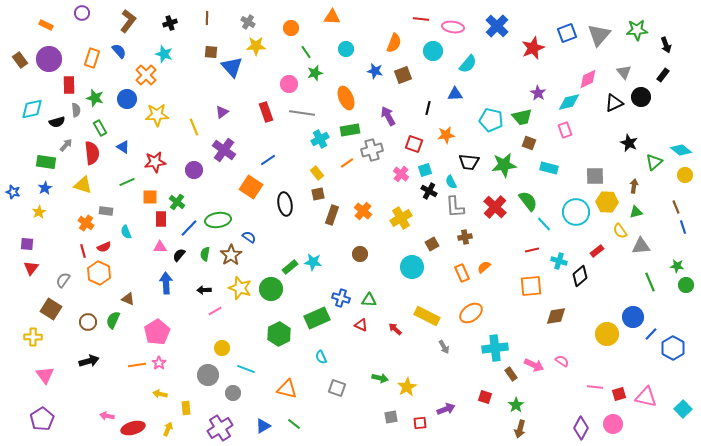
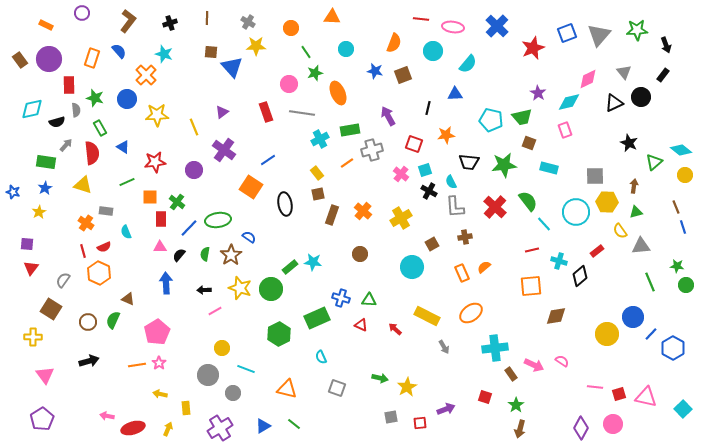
orange ellipse at (346, 98): moved 8 px left, 5 px up
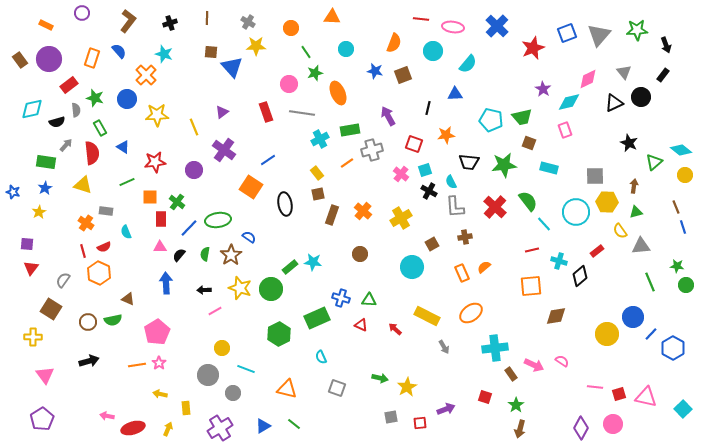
red rectangle at (69, 85): rotated 54 degrees clockwise
purple star at (538, 93): moved 5 px right, 4 px up
green semicircle at (113, 320): rotated 126 degrees counterclockwise
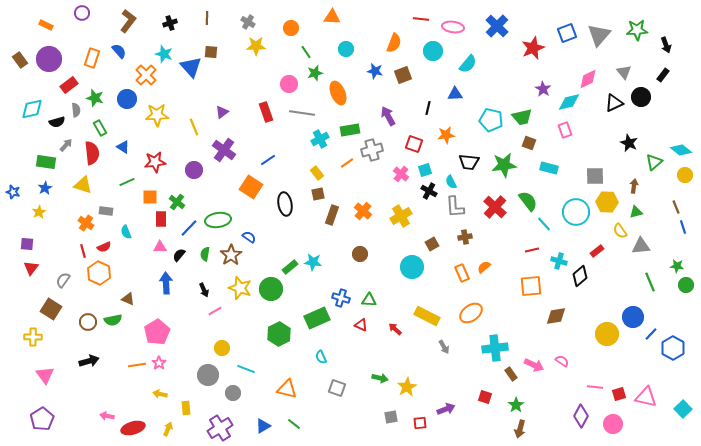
blue triangle at (232, 67): moved 41 px left
yellow cross at (401, 218): moved 2 px up
black arrow at (204, 290): rotated 112 degrees counterclockwise
purple diamond at (581, 428): moved 12 px up
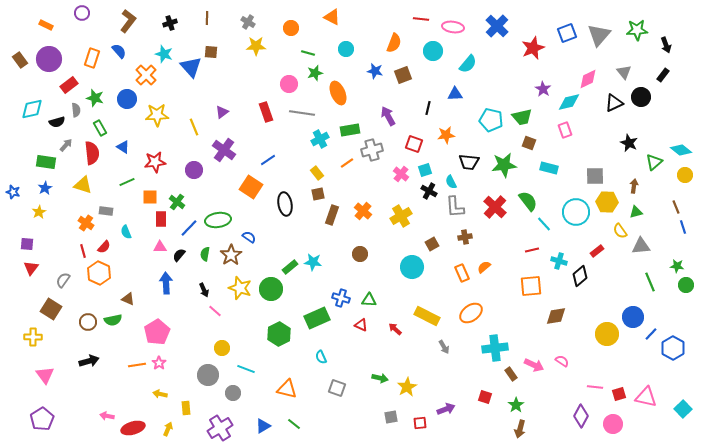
orange triangle at (332, 17): rotated 24 degrees clockwise
green line at (306, 52): moved 2 px right, 1 px down; rotated 40 degrees counterclockwise
red semicircle at (104, 247): rotated 24 degrees counterclockwise
pink line at (215, 311): rotated 72 degrees clockwise
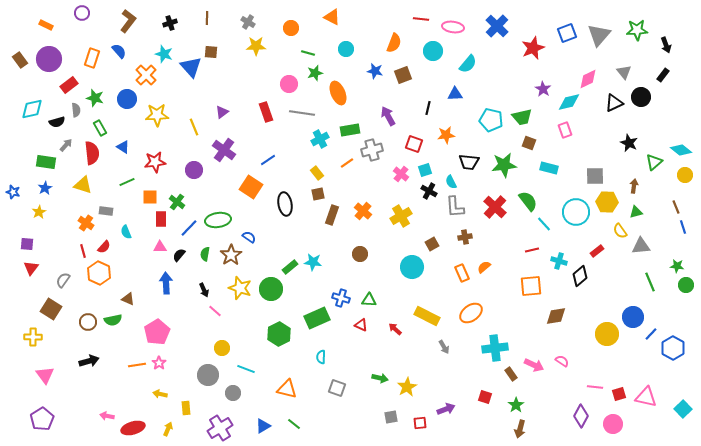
cyan semicircle at (321, 357): rotated 24 degrees clockwise
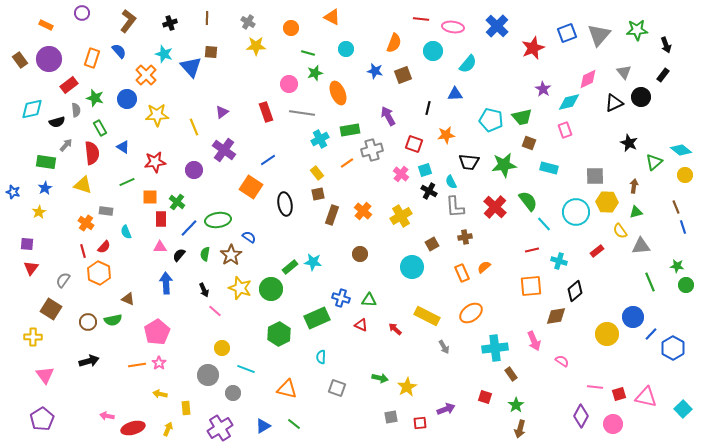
black diamond at (580, 276): moved 5 px left, 15 px down
pink arrow at (534, 365): moved 24 px up; rotated 42 degrees clockwise
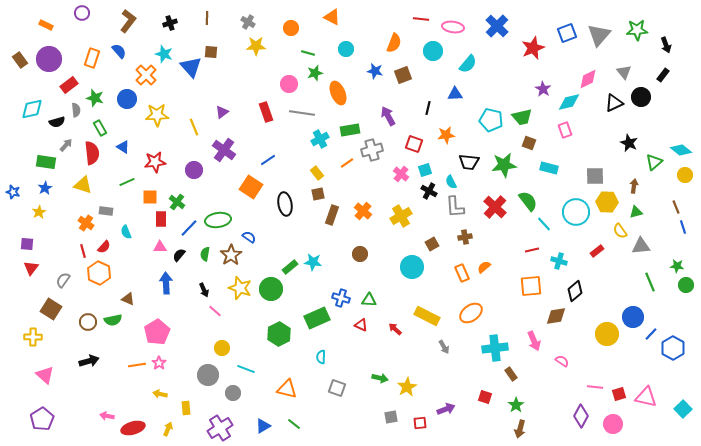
pink triangle at (45, 375): rotated 12 degrees counterclockwise
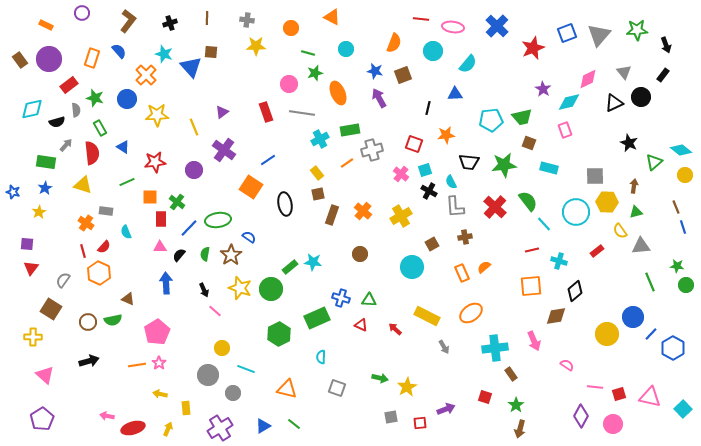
gray cross at (248, 22): moved 1 px left, 2 px up; rotated 24 degrees counterclockwise
purple arrow at (388, 116): moved 9 px left, 18 px up
cyan pentagon at (491, 120): rotated 20 degrees counterclockwise
pink semicircle at (562, 361): moved 5 px right, 4 px down
pink triangle at (646, 397): moved 4 px right
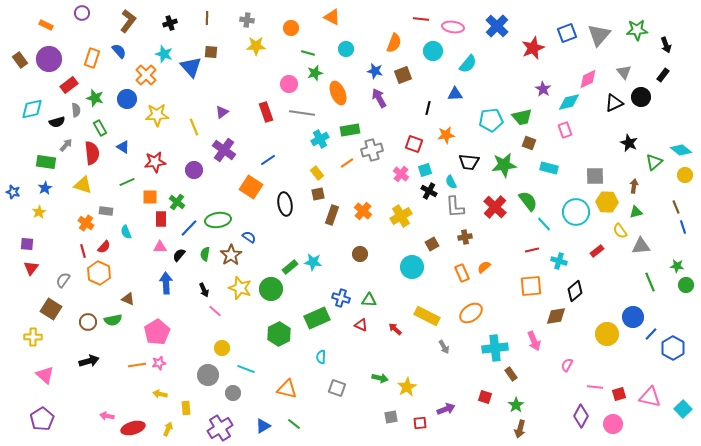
pink star at (159, 363): rotated 24 degrees clockwise
pink semicircle at (567, 365): rotated 96 degrees counterclockwise
